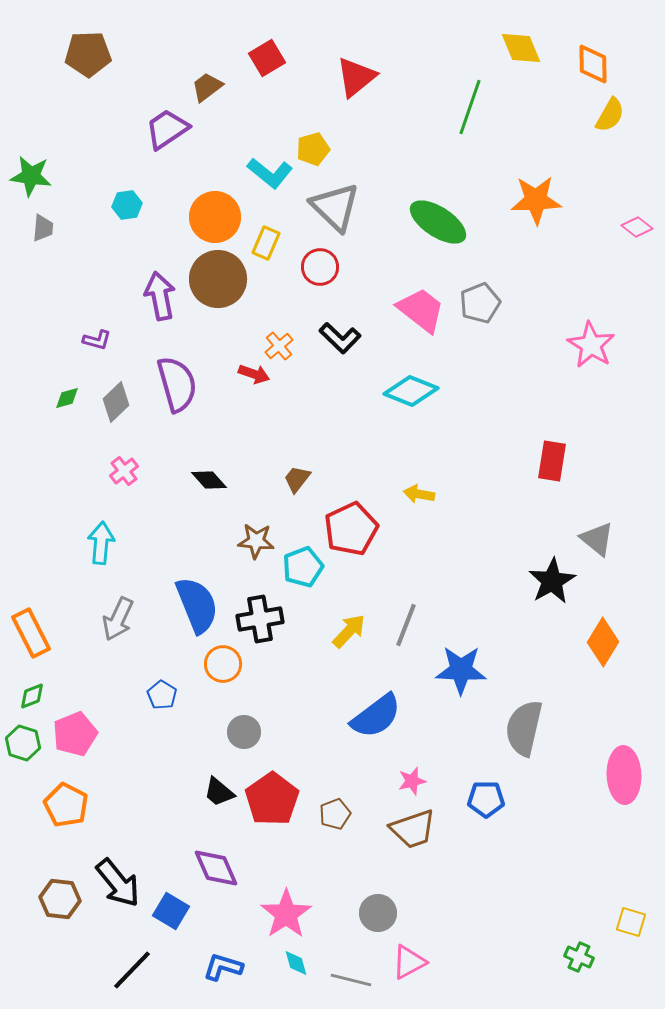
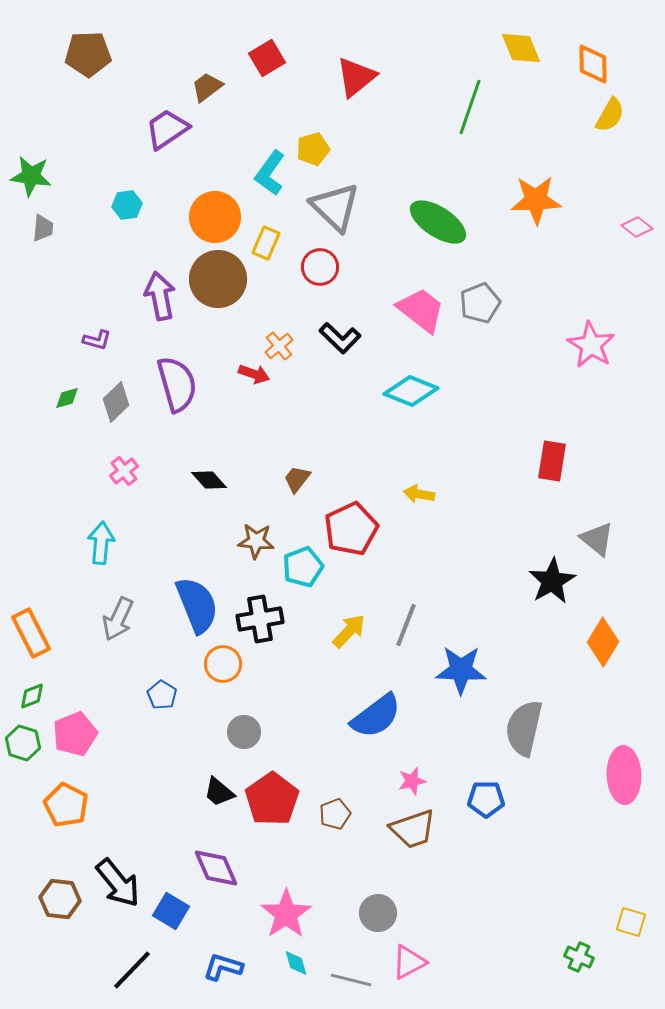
cyan L-shape at (270, 173): rotated 87 degrees clockwise
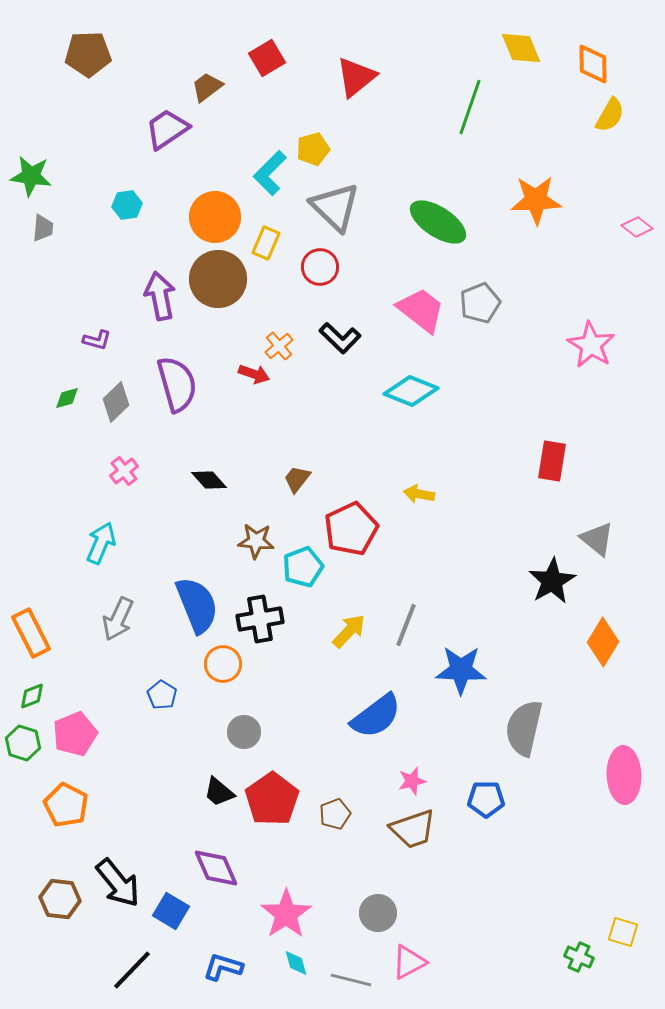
cyan L-shape at (270, 173): rotated 9 degrees clockwise
cyan arrow at (101, 543): rotated 18 degrees clockwise
yellow square at (631, 922): moved 8 px left, 10 px down
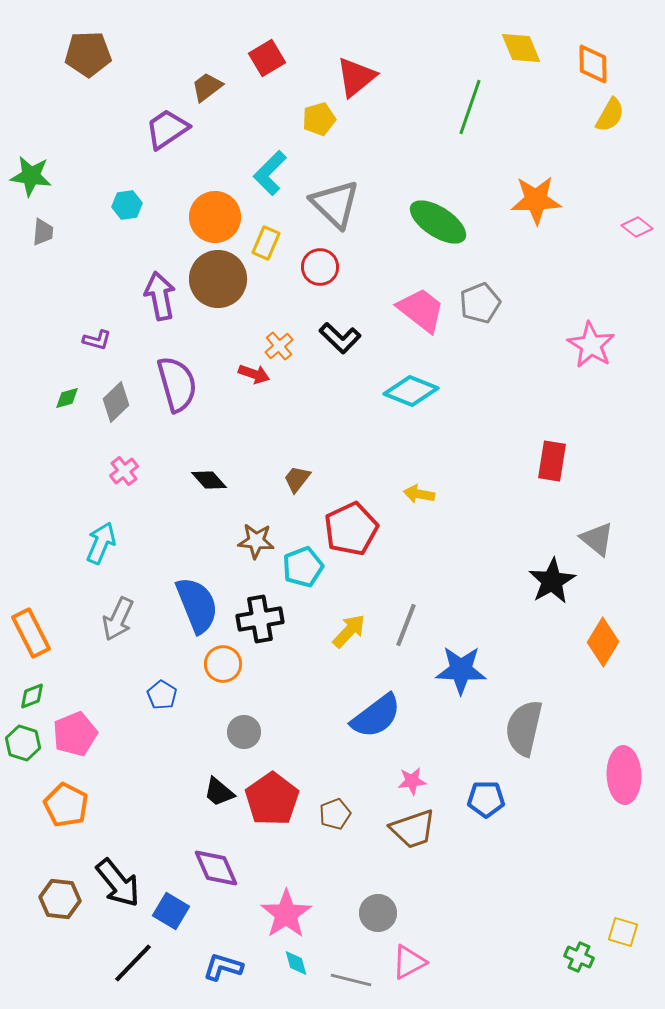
yellow pentagon at (313, 149): moved 6 px right, 30 px up
gray triangle at (335, 207): moved 3 px up
gray trapezoid at (43, 228): moved 4 px down
pink star at (412, 781): rotated 8 degrees clockwise
black line at (132, 970): moved 1 px right, 7 px up
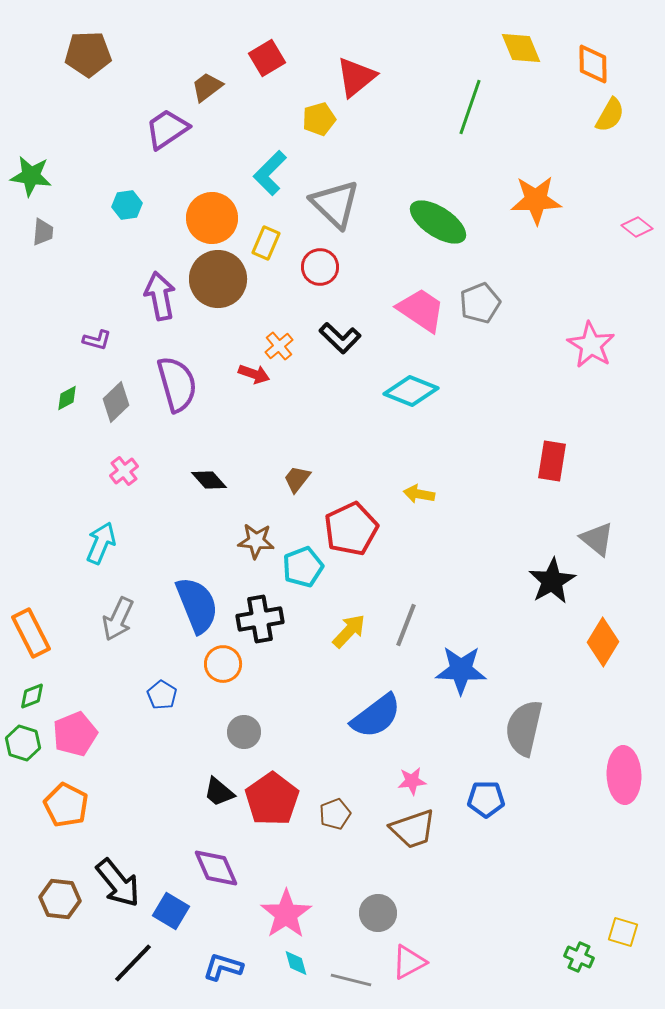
orange circle at (215, 217): moved 3 px left, 1 px down
pink trapezoid at (421, 310): rotated 4 degrees counterclockwise
green diamond at (67, 398): rotated 12 degrees counterclockwise
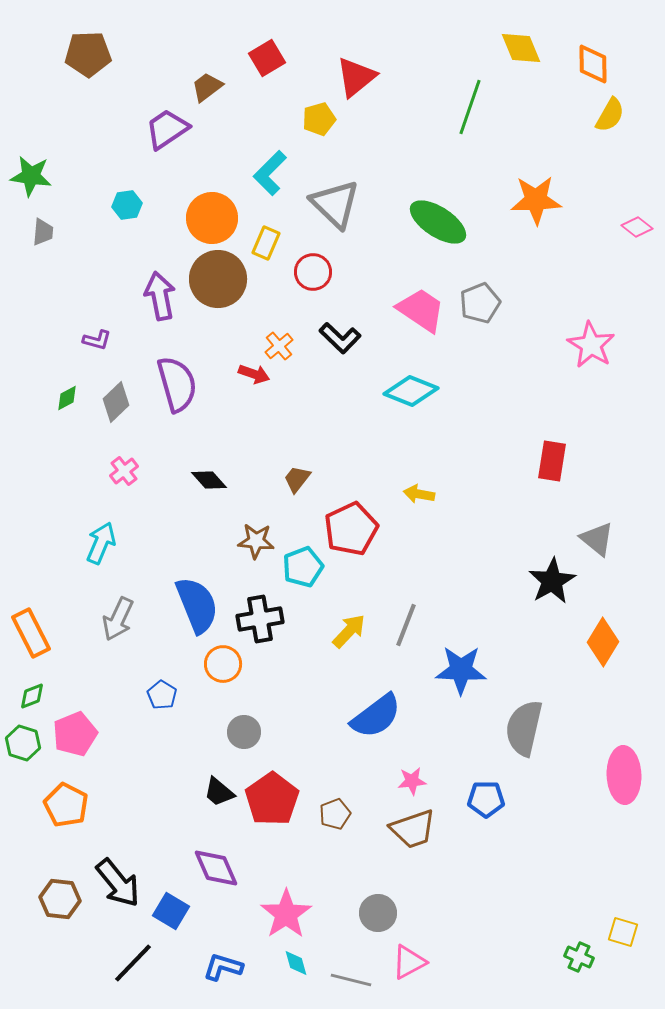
red circle at (320, 267): moved 7 px left, 5 px down
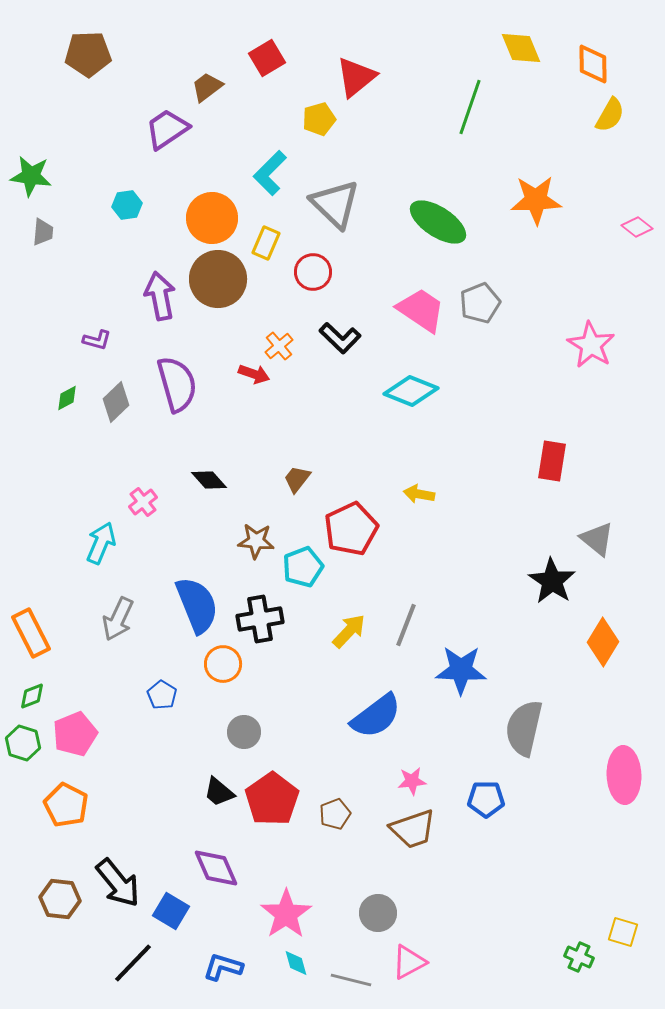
pink cross at (124, 471): moved 19 px right, 31 px down
black star at (552, 581): rotated 9 degrees counterclockwise
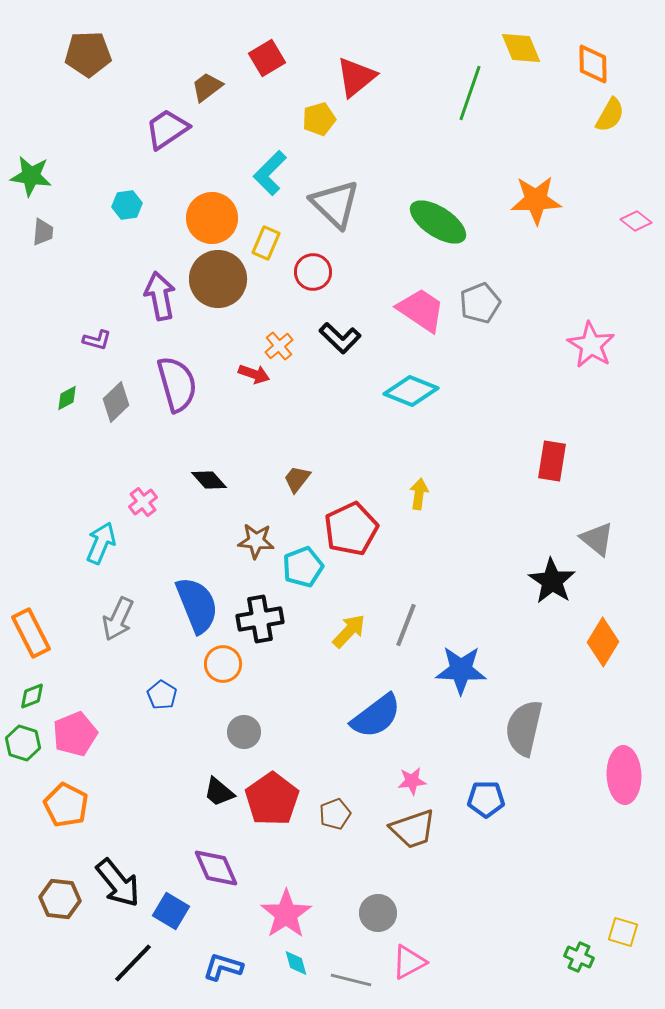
green line at (470, 107): moved 14 px up
pink diamond at (637, 227): moved 1 px left, 6 px up
yellow arrow at (419, 494): rotated 88 degrees clockwise
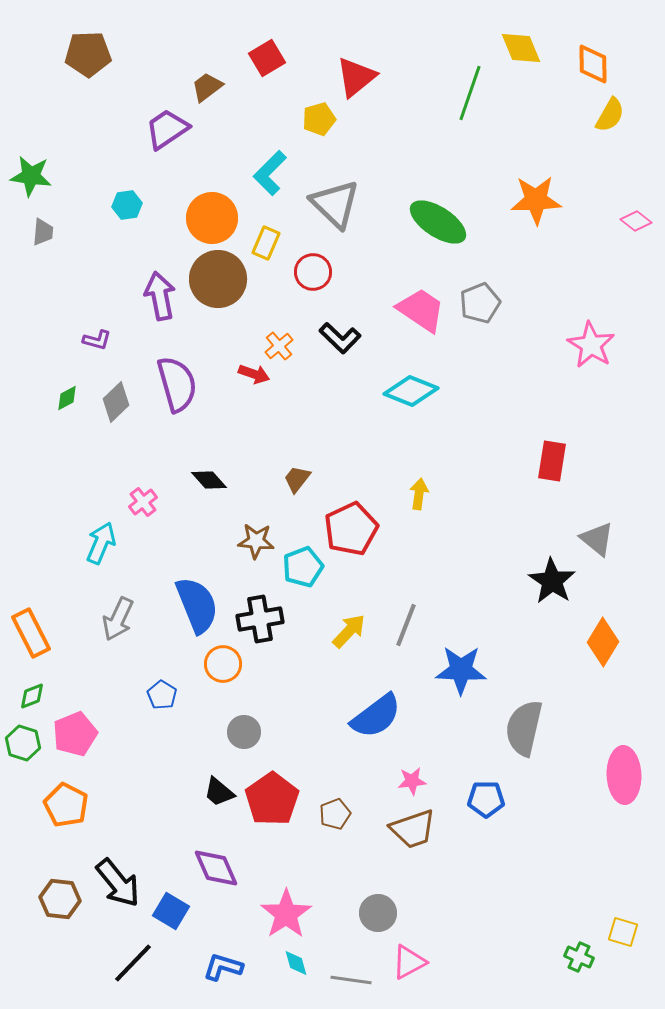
gray line at (351, 980): rotated 6 degrees counterclockwise
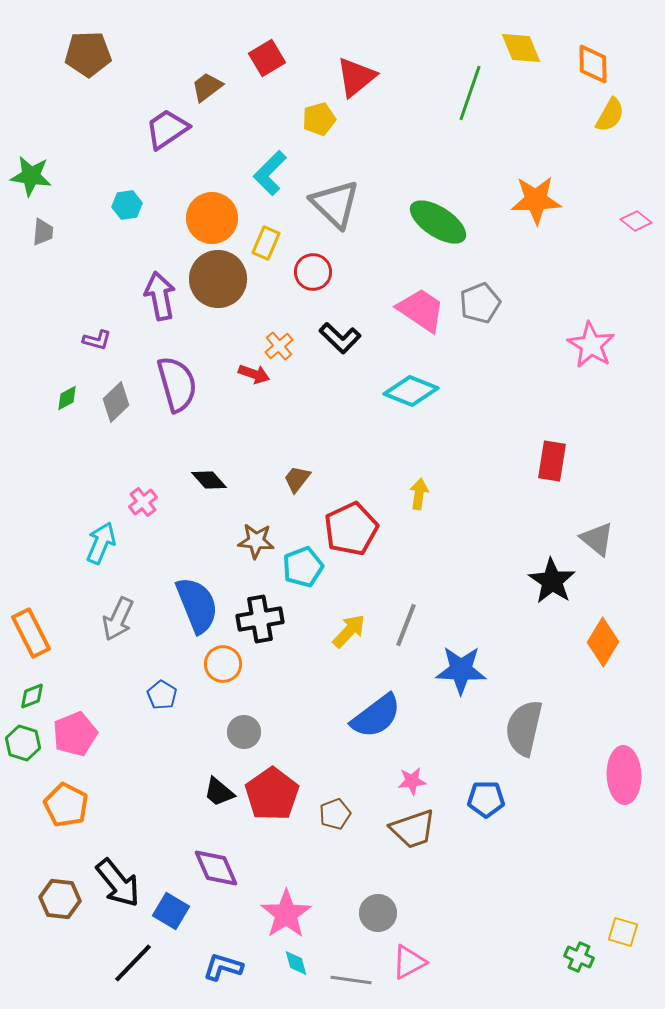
red pentagon at (272, 799): moved 5 px up
